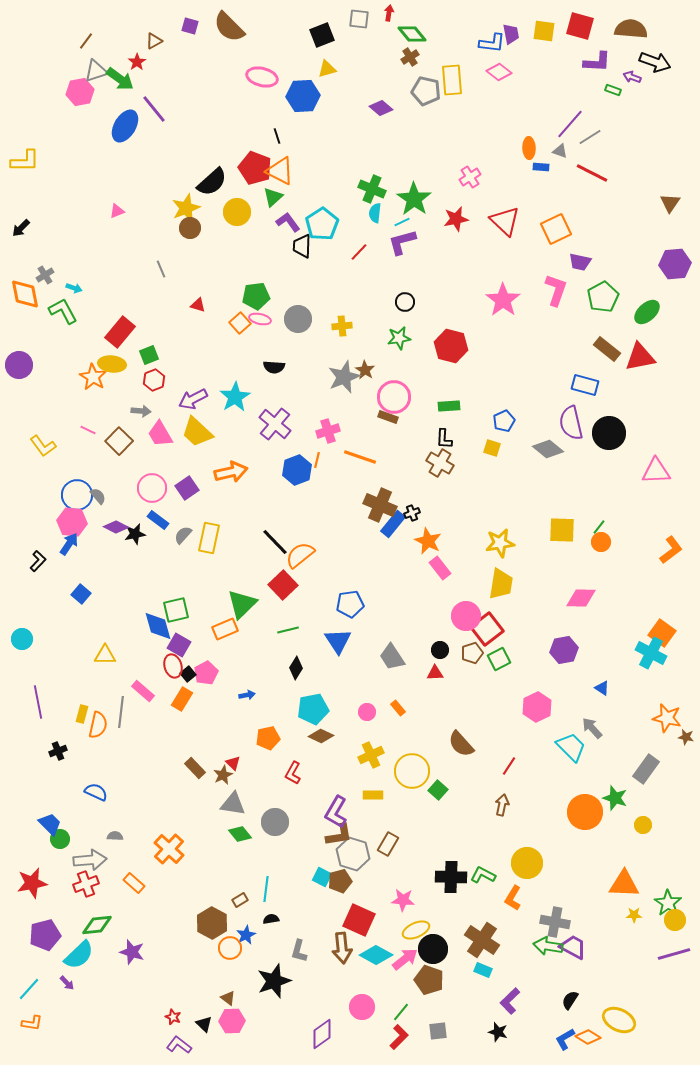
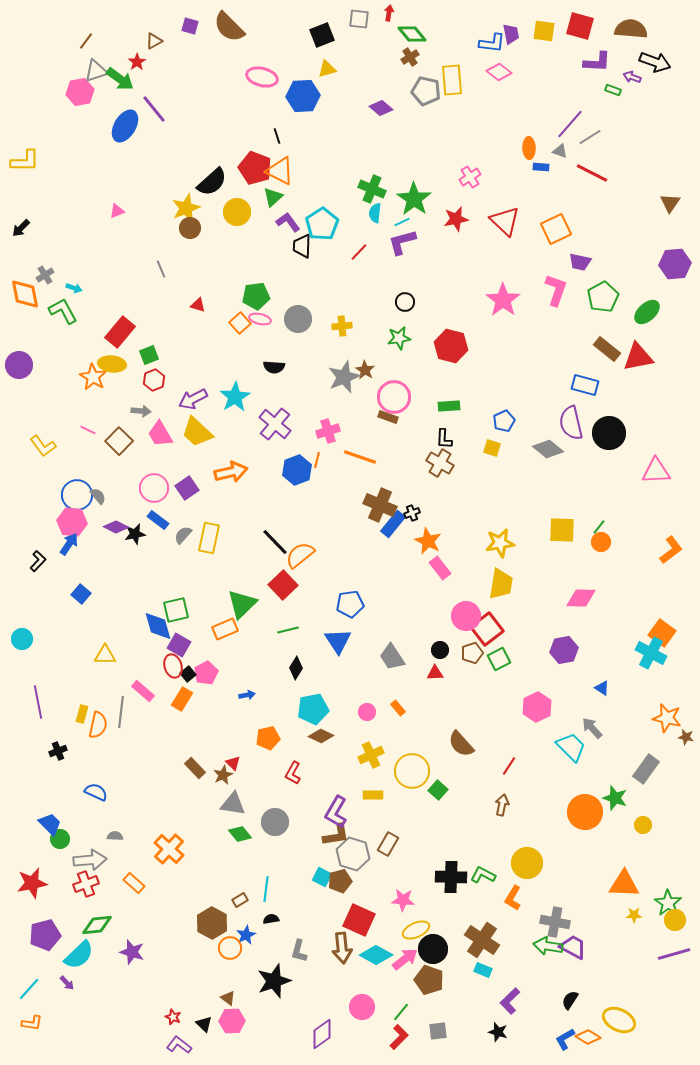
red triangle at (640, 357): moved 2 px left
pink circle at (152, 488): moved 2 px right
brown L-shape at (339, 835): moved 3 px left
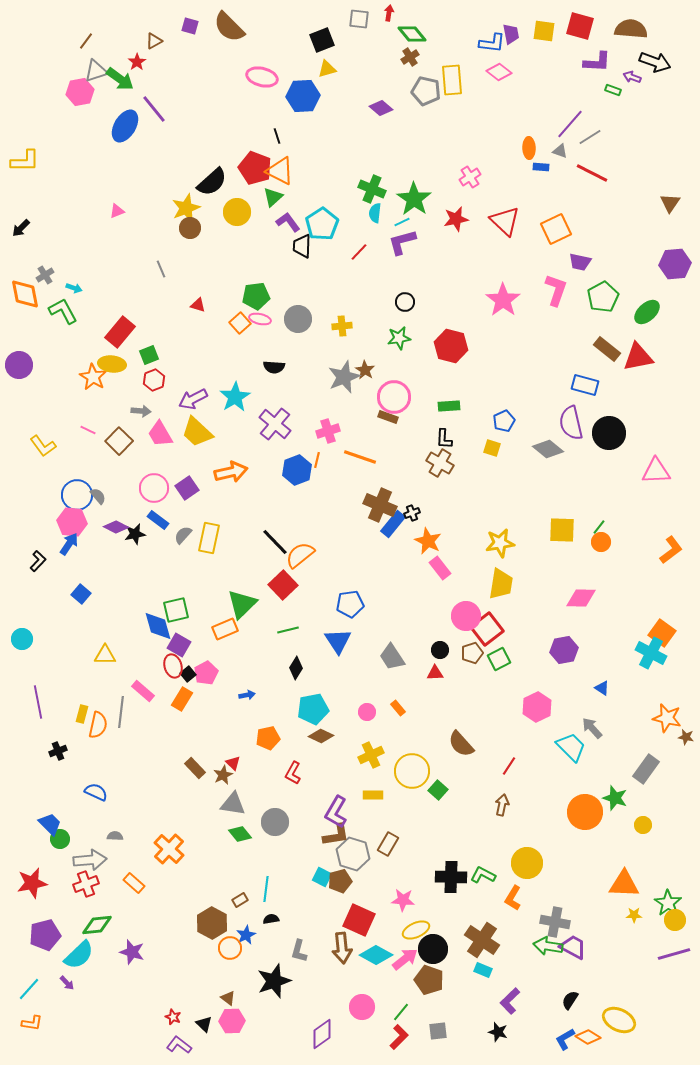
black square at (322, 35): moved 5 px down
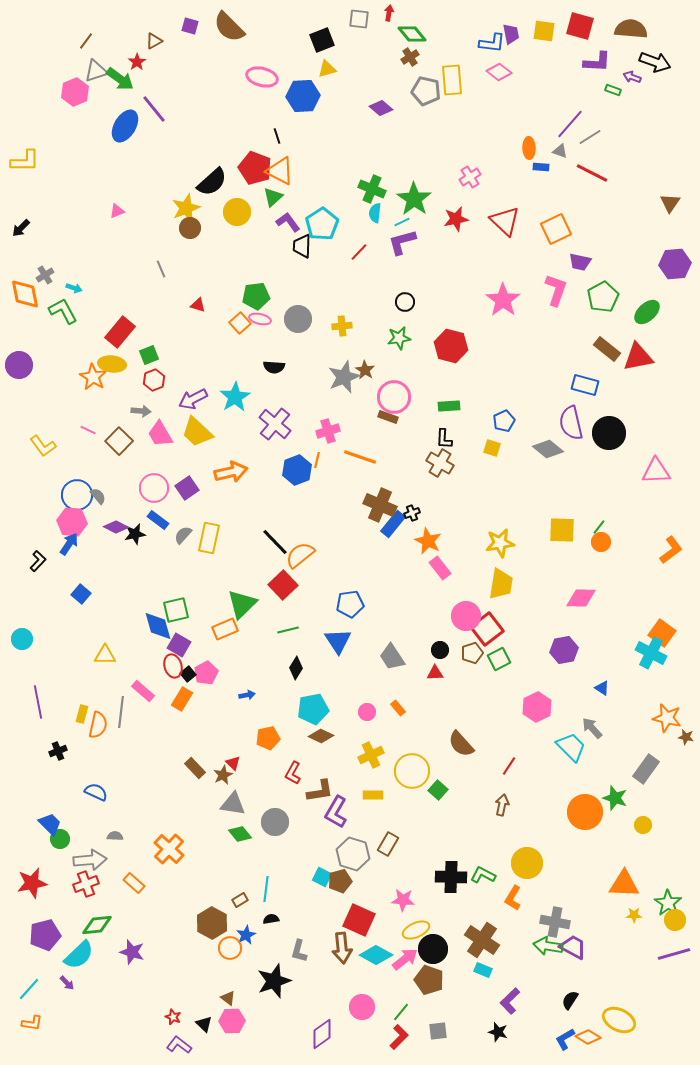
pink hexagon at (80, 92): moved 5 px left; rotated 12 degrees counterclockwise
brown L-shape at (336, 835): moved 16 px left, 44 px up
